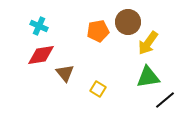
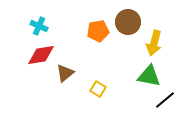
yellow arrow: moved 6 px right; rotated 20 degrees counterclockwise
brown triangle: rotated 30 degrees clockwise
green triangle: moved 1 px right, 1 px up; rotated 20 degrees clockwise
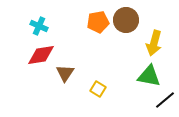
brown circle: moved 2 px left, 2 px up
orange pentagon: moved 9 px up
brown triangle: rotated 18 degrees counterclockwise
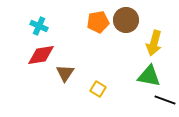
black line: rotated 60 degrees clockwise
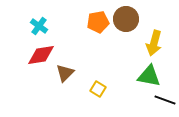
brown circle: moved 1 px up
cyan cross: rotated 12 degrees clockwise
brown triangle: rotated 12 degrees clockwise
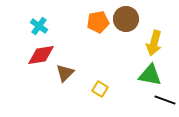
green triangle: moved 1 px right, 1 px up
yellow square: moved 2 px right
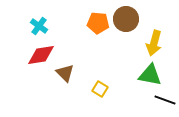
orange pentagon: moved 1 px down; rotated 15 degrees clockwise
brown triangle: rotated 30 degrees counterclockwise
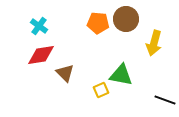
green triangle: moved 29 px left
yellow square: moved 1 px right, 1 px down; rotated 35 degrees clockwise
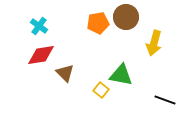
brown circle: moved 2 px up
orange pentagon: rotated 15 degrees counterclockwise
yellow square: rotated 28 degrees counterclockwise
